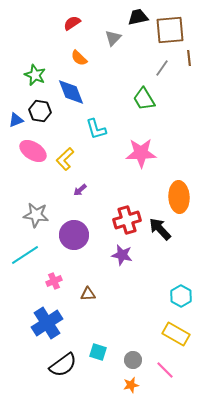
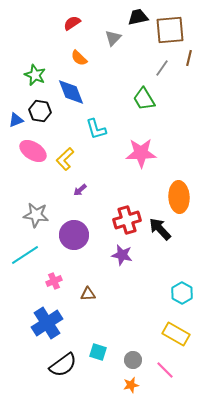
brown line: rotated 21 degrees clockwise
cyan hexagon: moved 1 px right, 3 px up
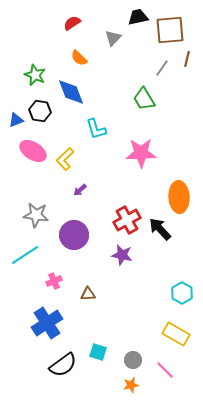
brown line: moved 2 px left, 1 px down
red cross: rotated 12 degrees counterclockwise
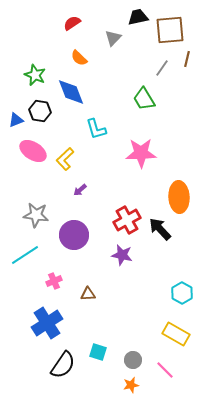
black semicircle: rotated 20 degrees counterclockwise
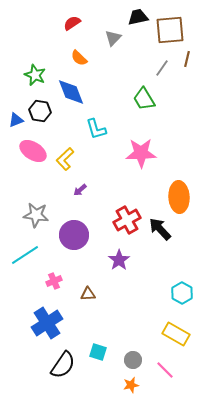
purple star: moved 3 px left, 5 px down; rotated 25 degrees clockwise
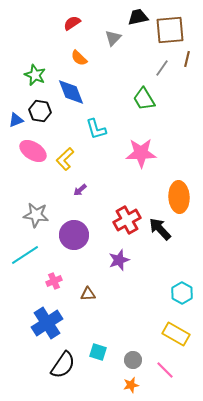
purple star: rotated 15 degrees clockwise
